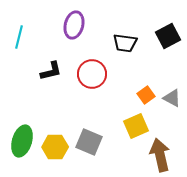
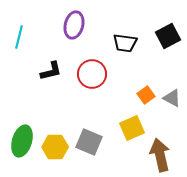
yellow square: moved 4 px left, 2 px down
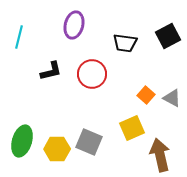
orange square: rotated 12 degrees counterclockwise
yellow hexagon: moved 2 px right, 2 px down
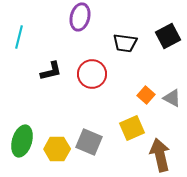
purple ellipse: moved 6 px right, 8 px up
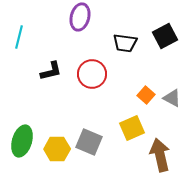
black square: moved 3 px left
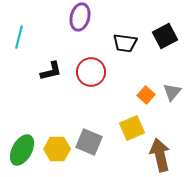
red circle: moved 1 px left, 2 px up
gray triangle: moved 6 px up; rotated 42 degrees clockwise
green ellipse: moved 9 px down; rotated 12 degrees clockwise
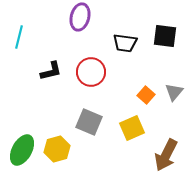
black square: rotated 35 degrees clockwise
gray triangle: moved 2 px right
gray square: moved 20 px up
yellow hexagon: rotated 15 degrees counterclockwise
brown arrow: moved 6 px right; rotated 140 degrees counterclockwise
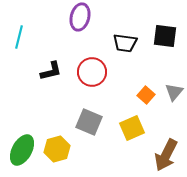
red circle: moved 1 px right
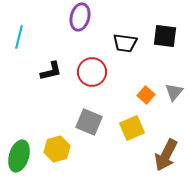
green ellipse: moved 3 px left, 6 px down; rotated 12 degrees counterclockwise
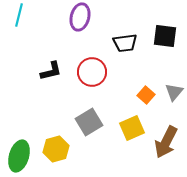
cyan line: moved 22 px up
black trapezoid: rotated 15 degrees counterclockwise
gray square: rotated 36 degrees clockwise
yellow hexagon: moved 1 px left
brown arrow: moved 13 px up
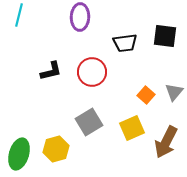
purple ellipse: rotated 12 degrees counterclockwise
green ellipse: moved 2 px up
